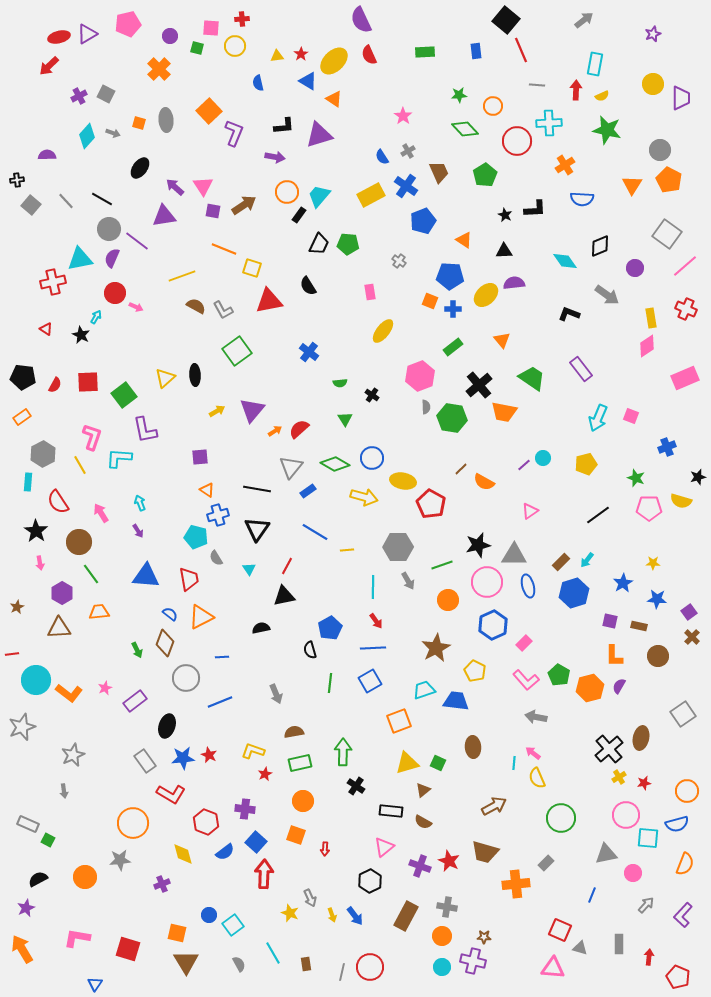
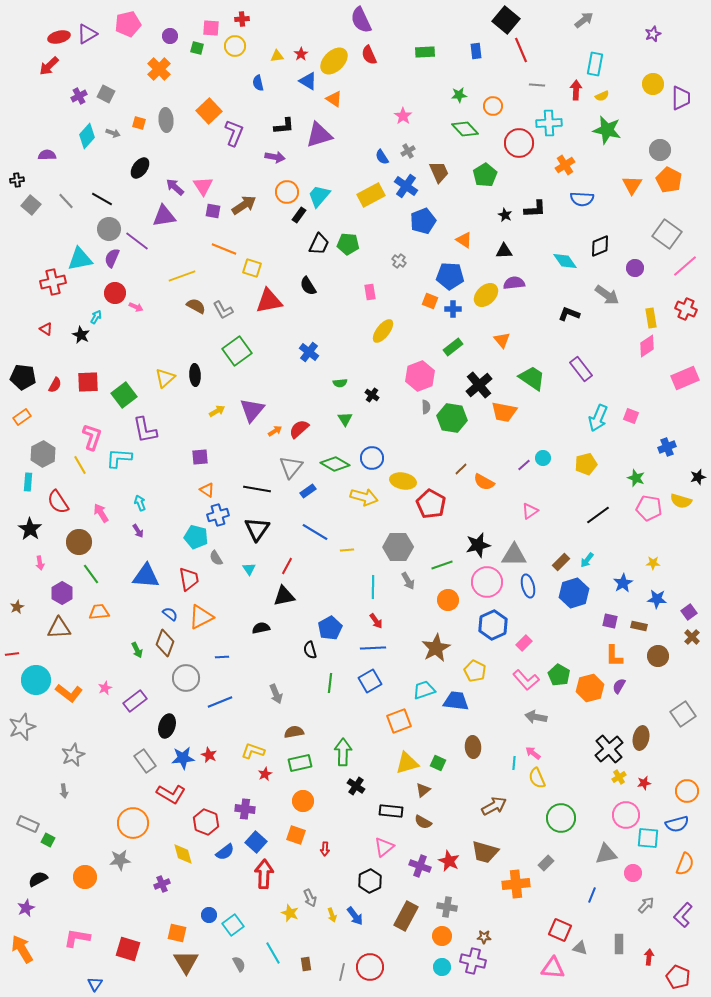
red circle at (517, 141): moved 2 px right, 2 px down
pink pentagon at (649, 508): rotated 10 degrees clockwise
black star at (36, 531): moved 6 px left, 2 px up
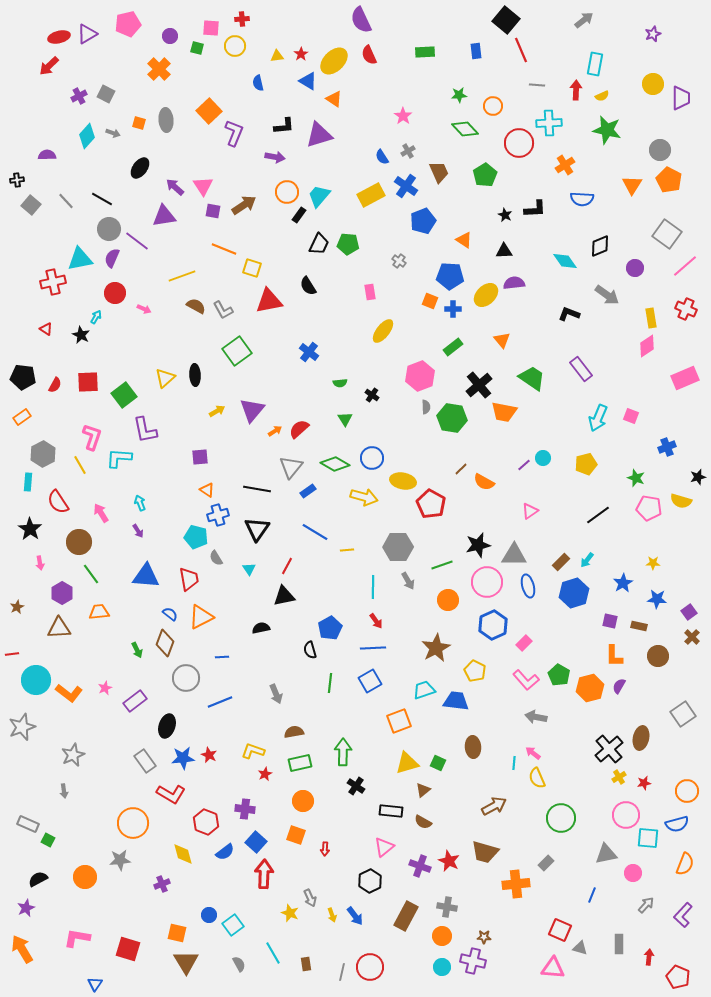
pink arrow at (136, 307): moved 8 px right, 2 px down
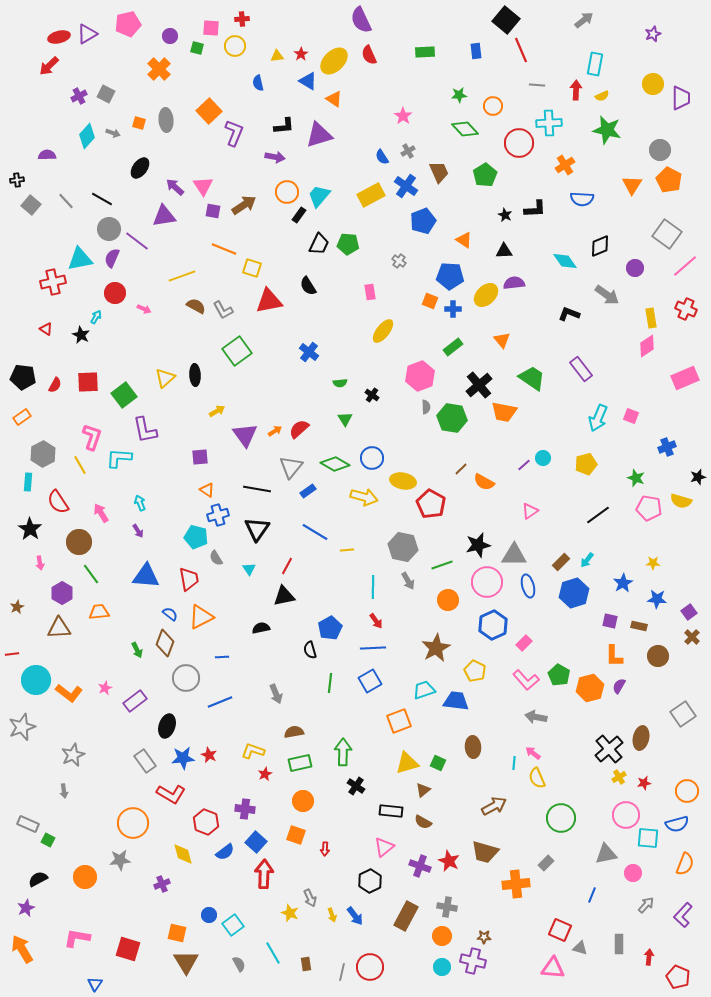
purple triangle at (252, 410): moved 7 px left, 25 px down; rotated 16 degrees counterclockwise
gray hexagon at (398, 547): moved 5 px right; rotated 12 degrees clockwise
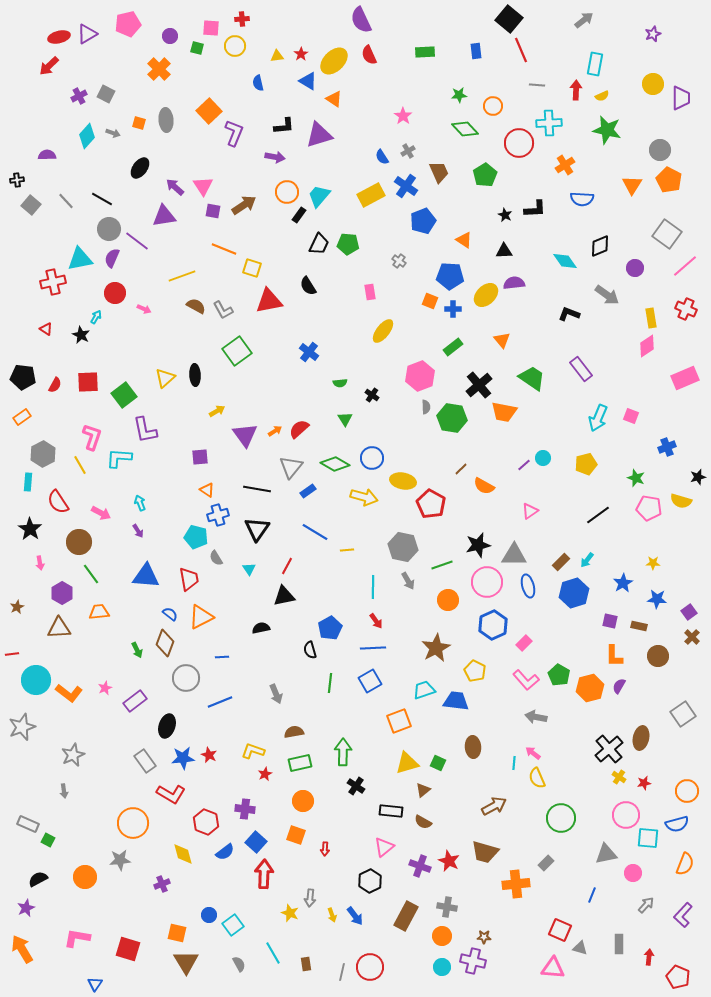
black square at (506, 20): moved 3 px right, 1 px up
orange semicircle at (484, 482): moved 4 px down
pink arrow at (101, 513): rotated 150 degrees clockwise
yellow cross at (619, 777): rotated 24 degrees counterclockwise
gray arrow at (310, 898): rotated 30 degrees clockwise
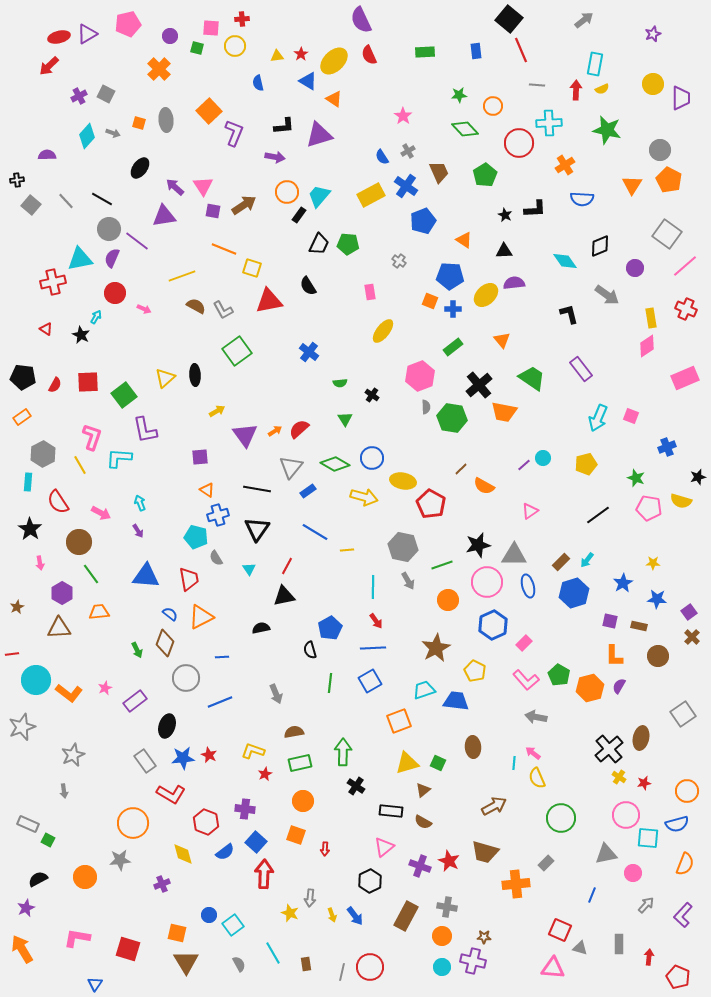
yellow semicircle at (602, 96): moved 7 px up
black L-shape at (569, 314): rotated 55 degrees clockwise
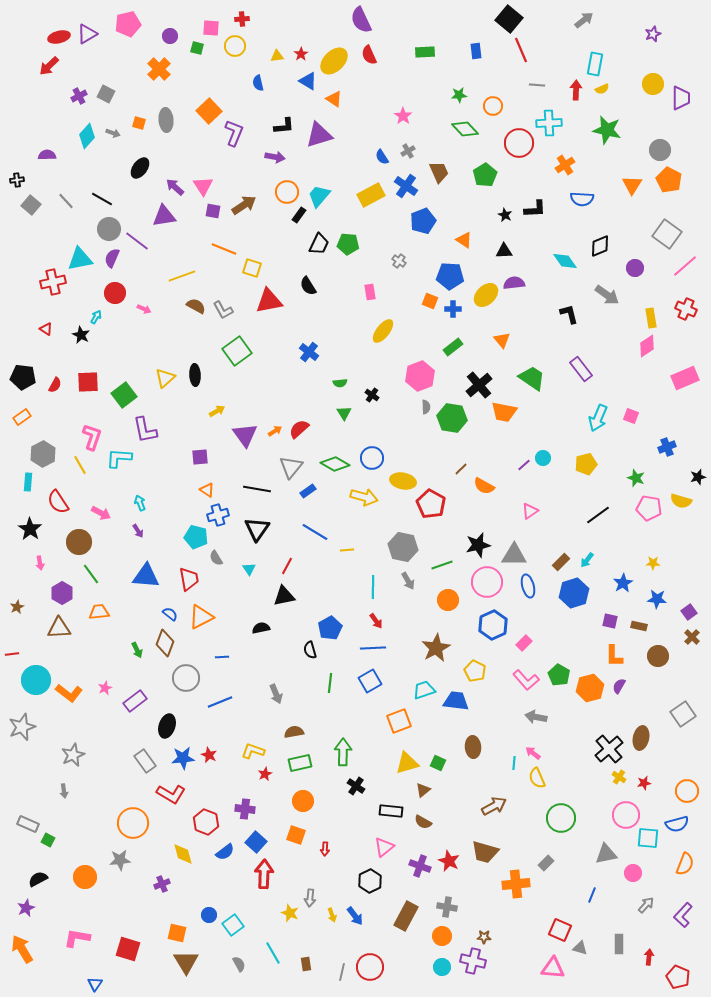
green triangle at (345, 419): moved 1 px left, 6 px up
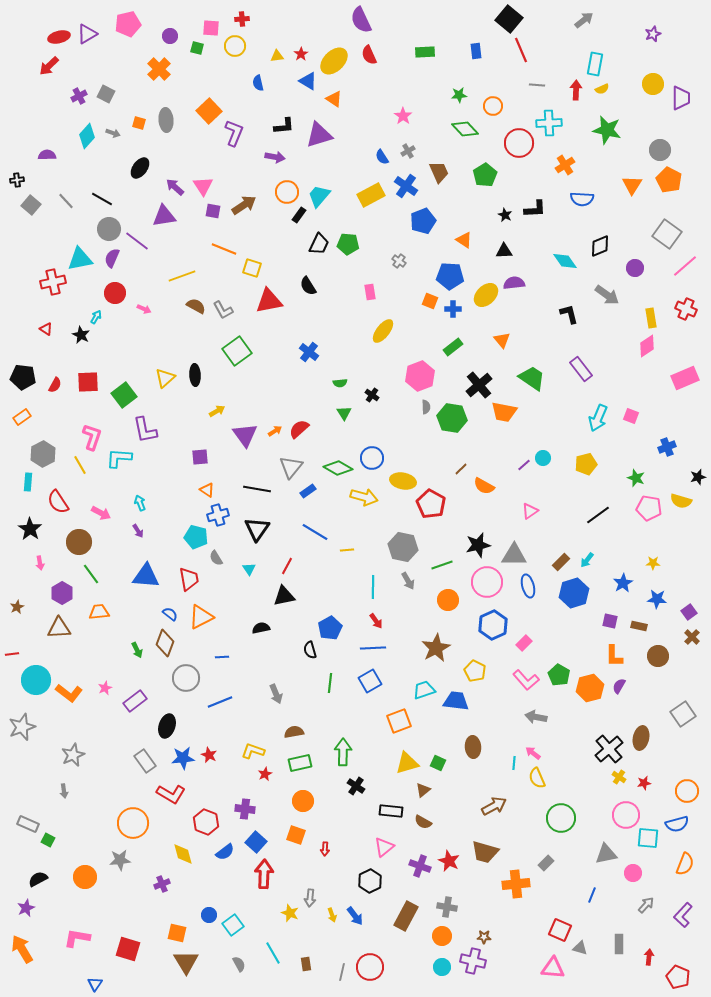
green diamond at (335, 464): moved 3 px right, 4 px down
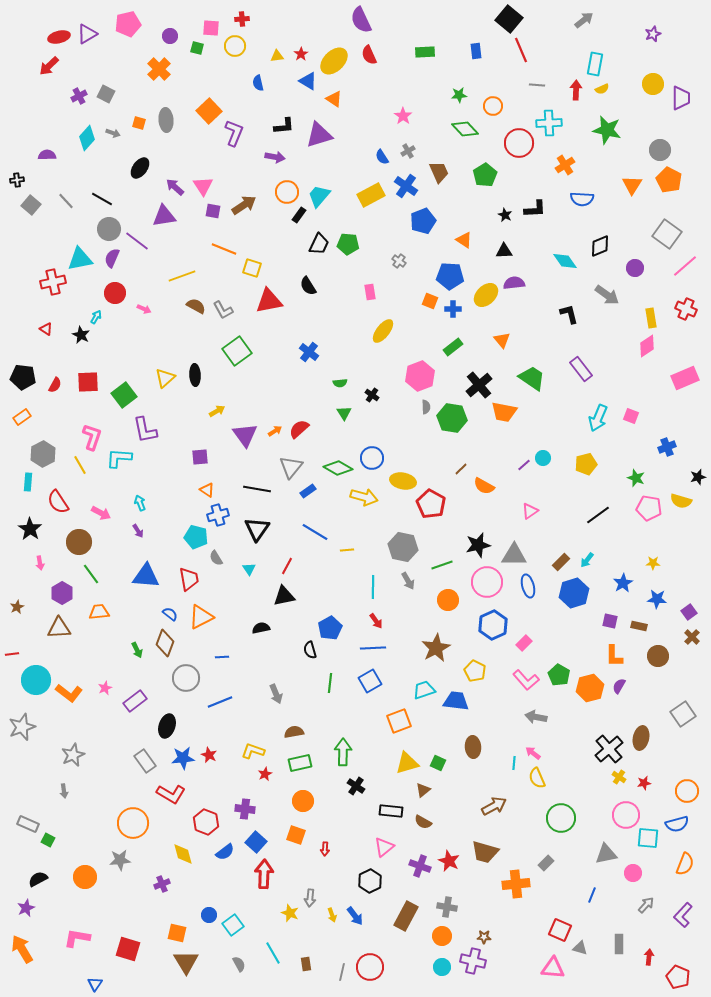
cyan diamond at (87, 136): moved 2 px down
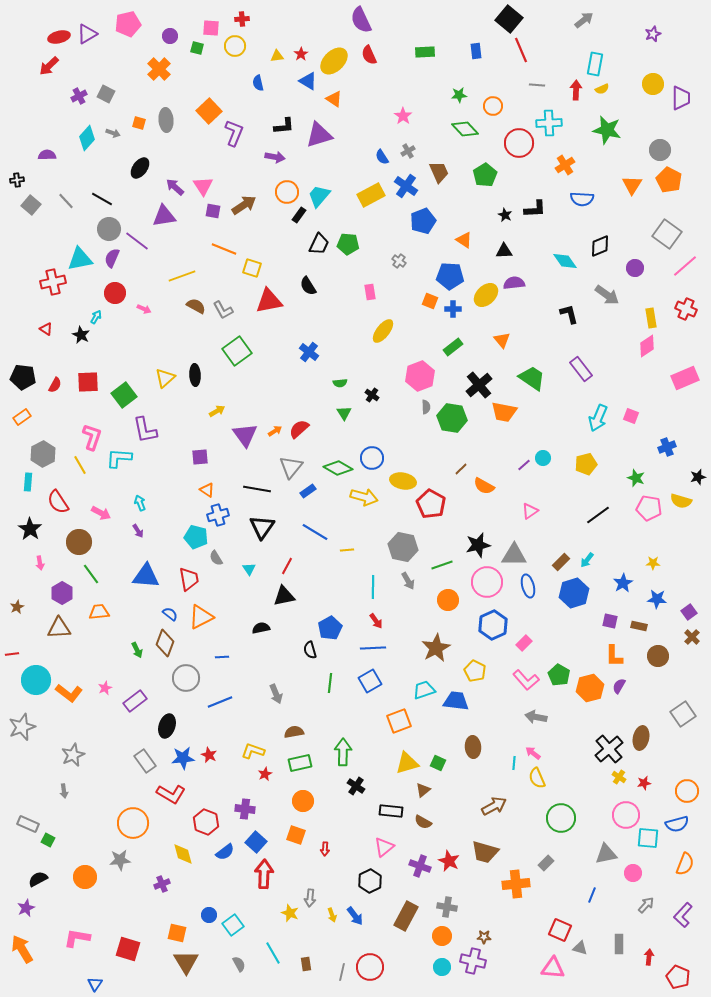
black triangle at (257, 529): moved 5 px right, 2 px up
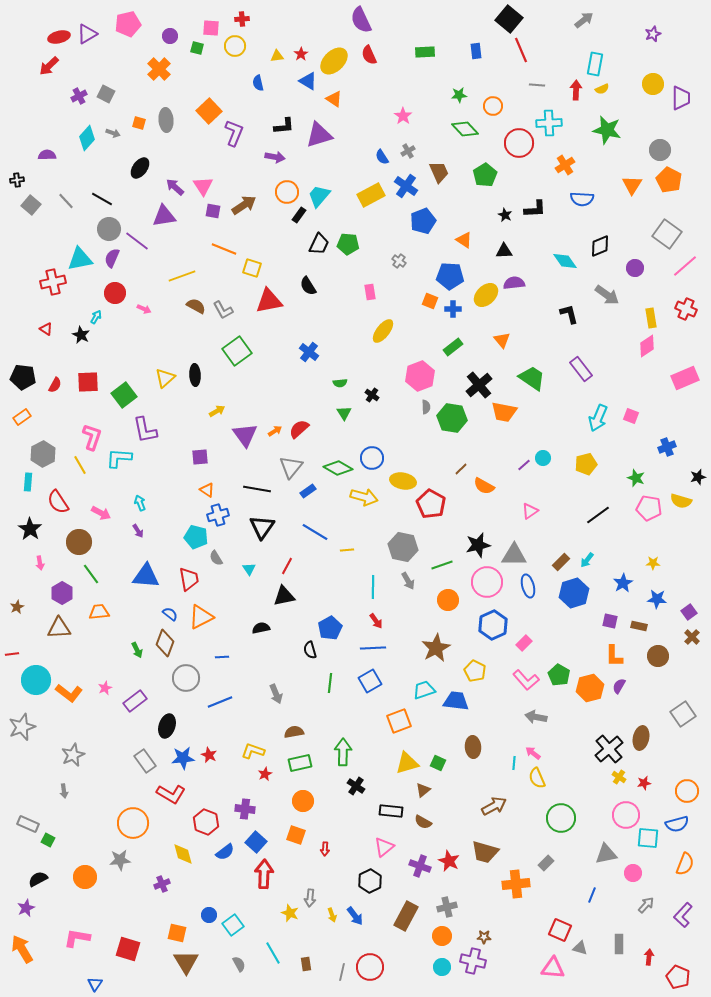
gray cross at (447, 907): rotated 24 degrees counterclockwise
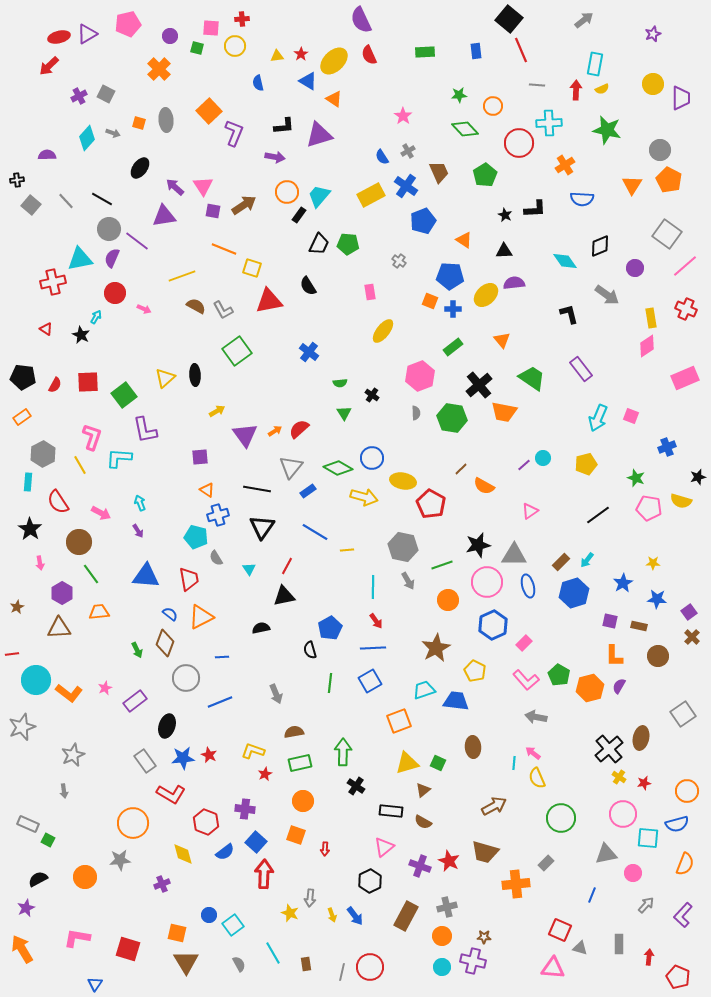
gray semicircle at (426, 407): moved 10 px left, 6 px down
pink circle at (626, 815): moved 3 px left, 1 px up
